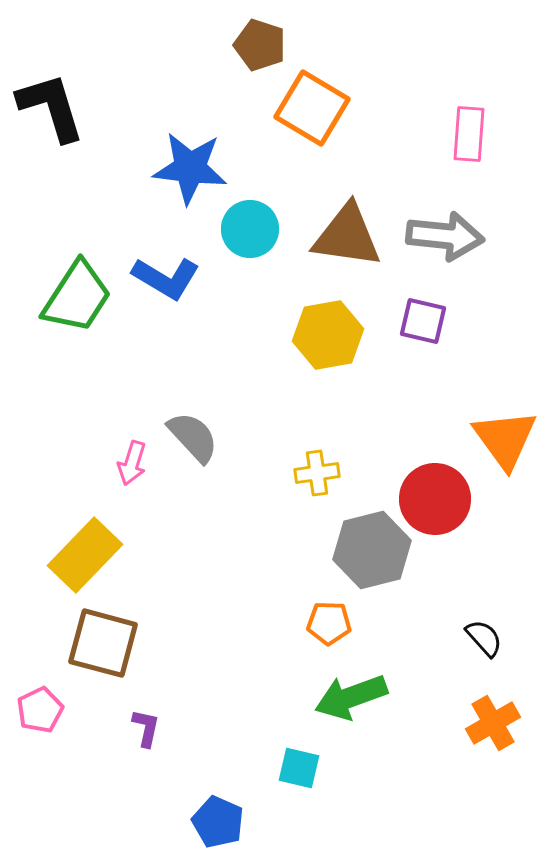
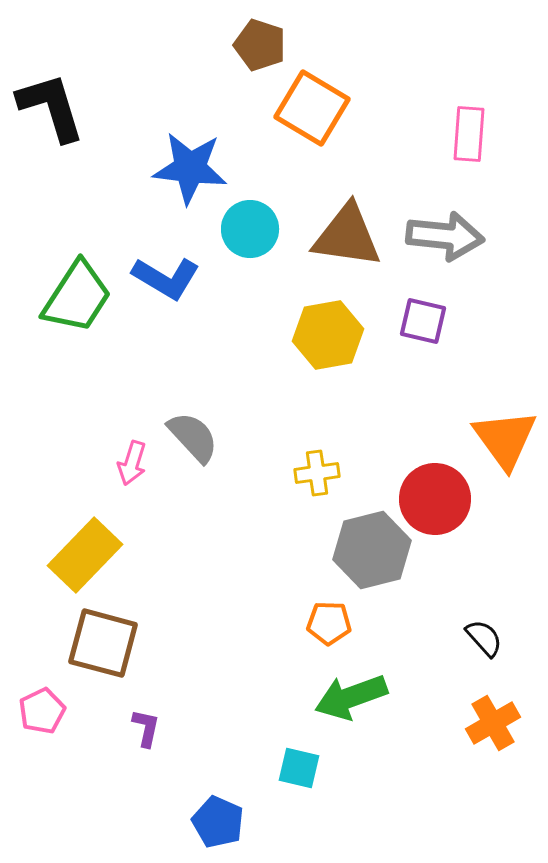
pink pentagon: moved 2 px right, 1 px down
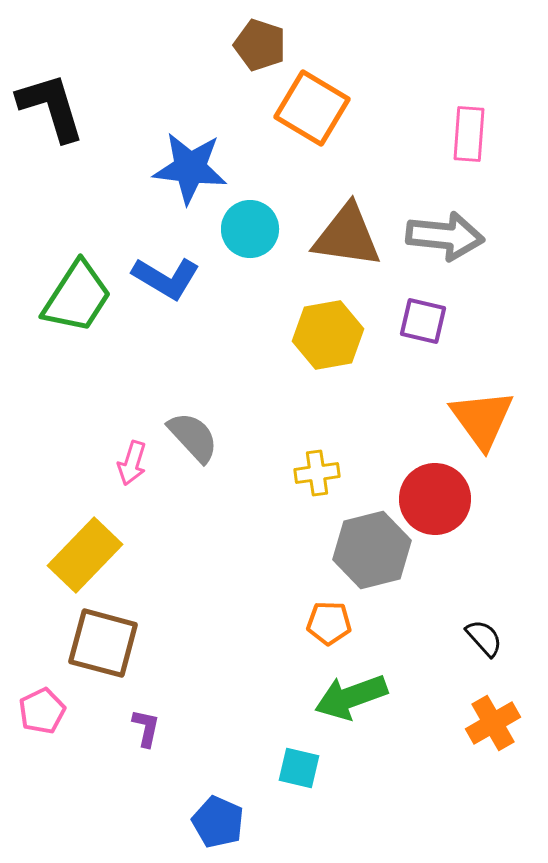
orange triangle: moved 23 px left, 20 px up
